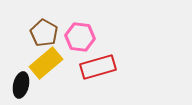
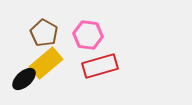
pink hexagon: moved 8 px right, 2 px up
red rectangle: moved 2 px right, 1 px up
black ellipse: moved 3 px right, 6 px up; rotated 35 degrees clockwise
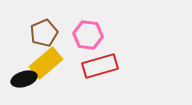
brown pentagon: rotated 20 degrees clockwise
black ellipse: rotated 25 degrees clockwise
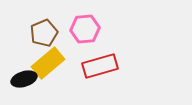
pink hexagon: moved 3 px left, 6 px up; rotated 12 degrees counterclockwise
yellow rectangle: moved 2 px right
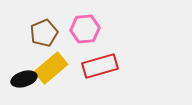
yellow rectangle: moved 3 px right, 5 px down
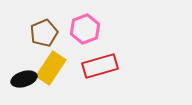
pink hexagon: rotated 16 degrees counterclockwise
yellow rectangle: rotated 16 degrees counterclockwise
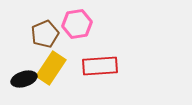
pink hexagon: moved 8 px left, 5 px up; rotated 12 degrees clockwise
brown pentagon: moved 1 px right, 1 px down
red rectangle: rotated 12 degrees clockwise
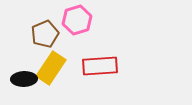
pink hexagon: moved 4 px up; rotated 8 degrees counterclockwise
black ellipse: rotated 15 degrees clockwise
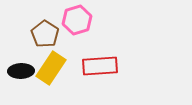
brown pentagon: rotated 16 degrees counterclockwise
black ellipse: moved 3 px left, 8 px up
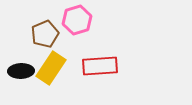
brown pentagon: rotated 16 degrees clockwise
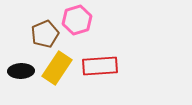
yellow rectangle: moved 6 px right
